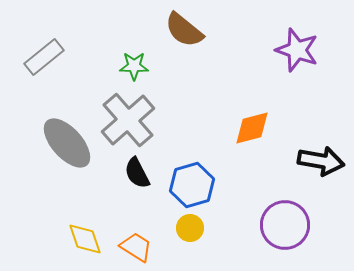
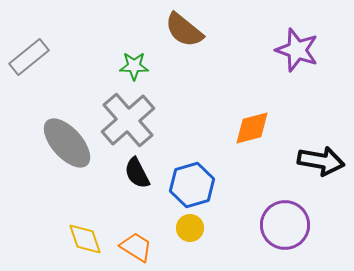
gray rectangle: moved 15 px left
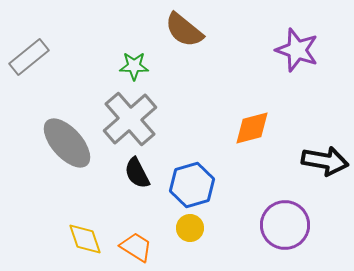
gray cross: moved 2 px right, 1 px up
black arrow: moved 4 px right
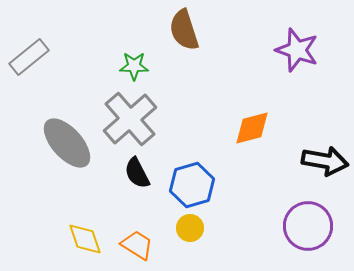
brown semicircle: rotated 33 degrees clockwise
purple circle: moved 23 px right, 1 px down
orange trapezoid: moved 1 px right, 2 px up
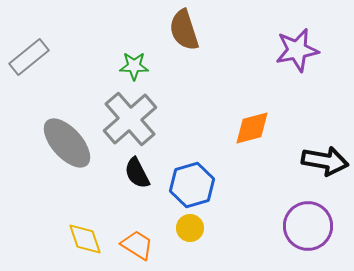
purple star: rotated 30 degrees counterclockwise
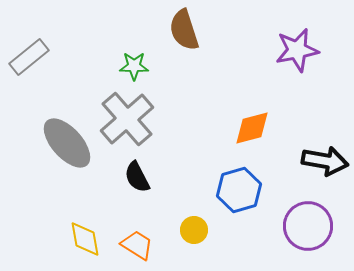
gray cross: moved 3 px left
black semicircle: moved 4 px down
blue hexagon: moved 47 px right, 5 px down
yellow circle: moved 4 px right, 2 px down
yellow diamond: rotated 9 degrees clockwise
